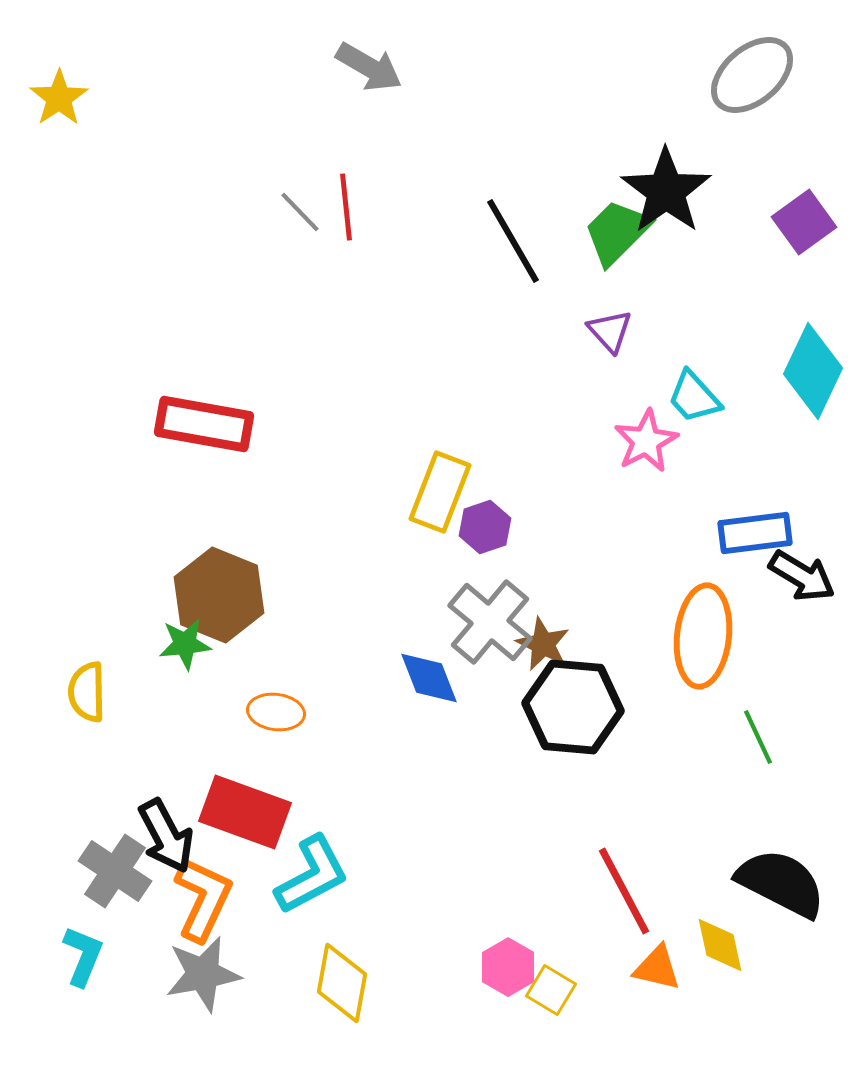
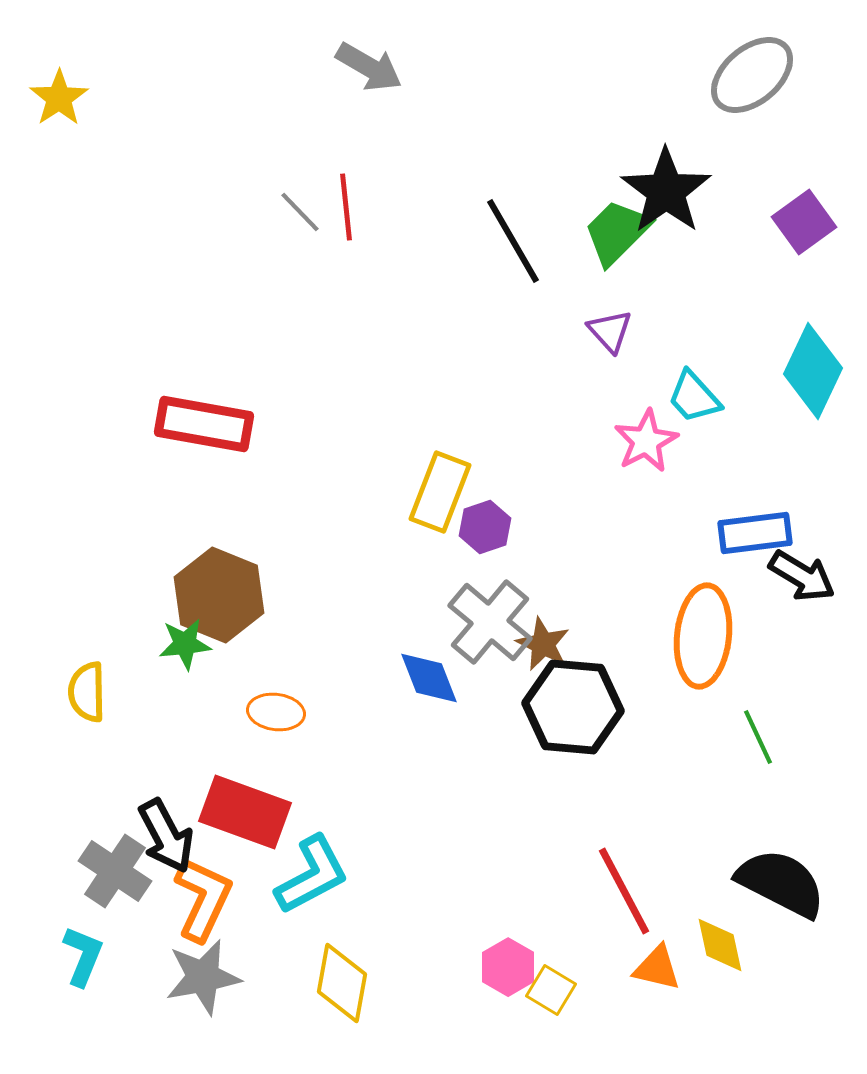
gray star at (203, 974): moved 3 px down
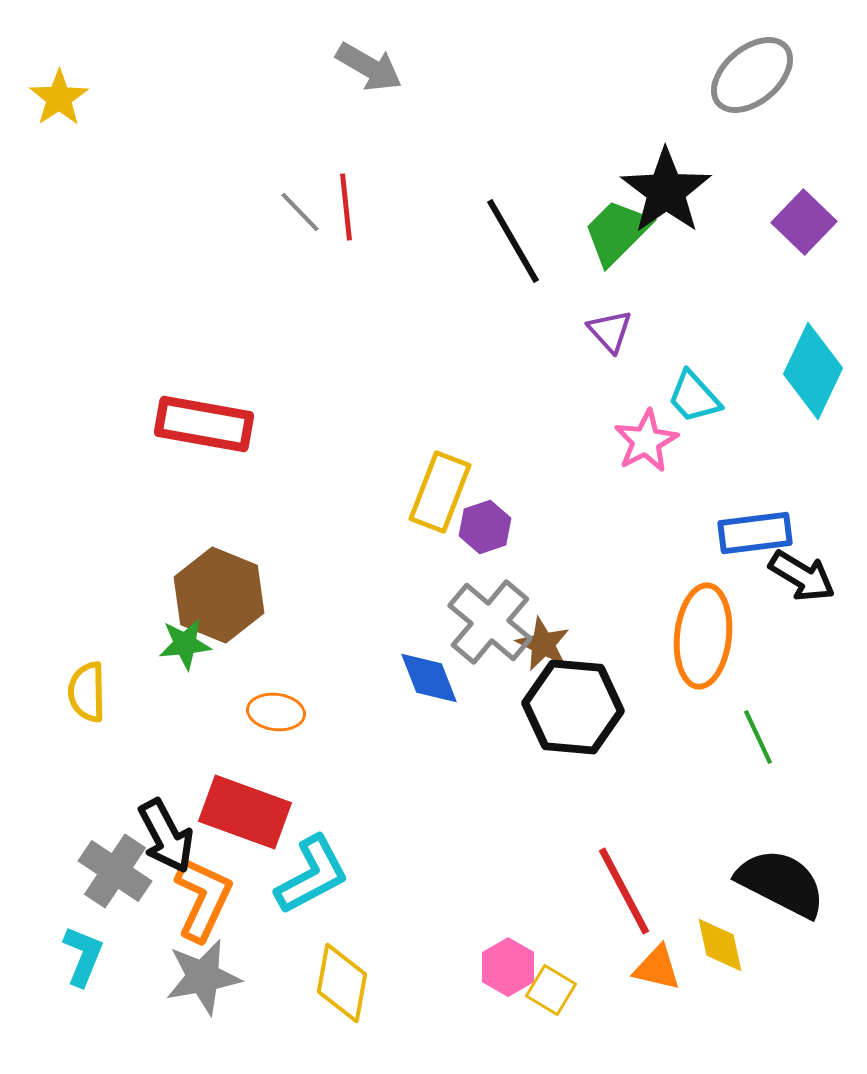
purple square at (804, 222): rotated 10 degrees counterclockwise
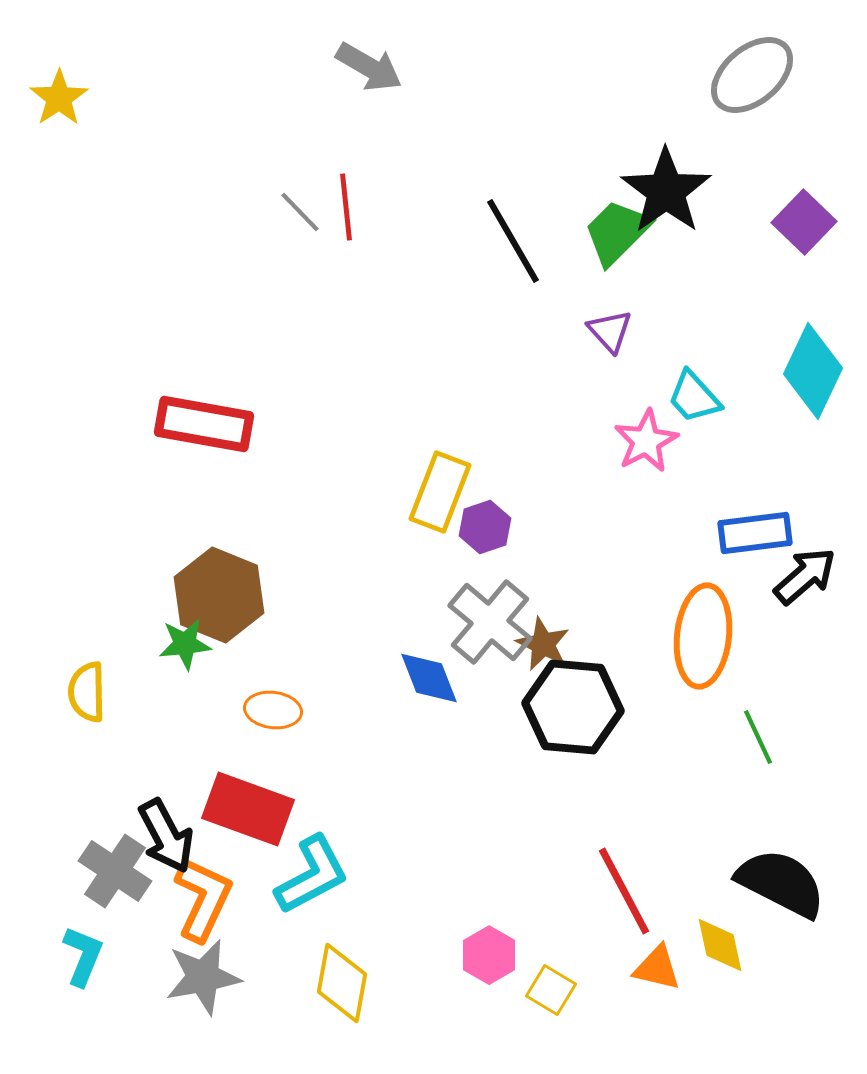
black arrow at (802, 576): moved 3 px right; rotated 72 degrees counterclockwise
orange ellipse at (276, 712): moved 3 px left, 2 px up
red rectangle at (245, 812): moved 3 px right, 3 px up
pink hexagon at (508, 967): moved 19 px left, 12 px up
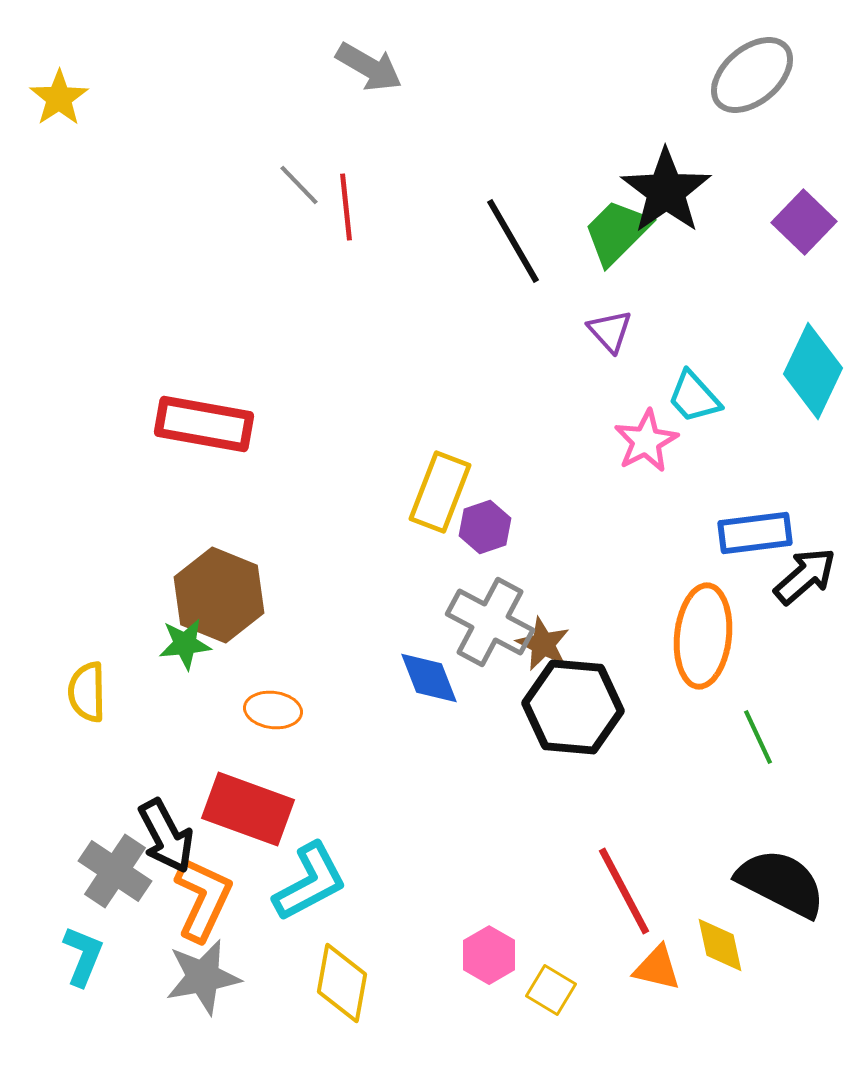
gray line at (300, 212): moved 1 px left, 27 px up
gray cross at (490, 622): rotated 12 degrees counterclockwise
cyan L-shape at (312, 875): moved 2 px left, 7 px down
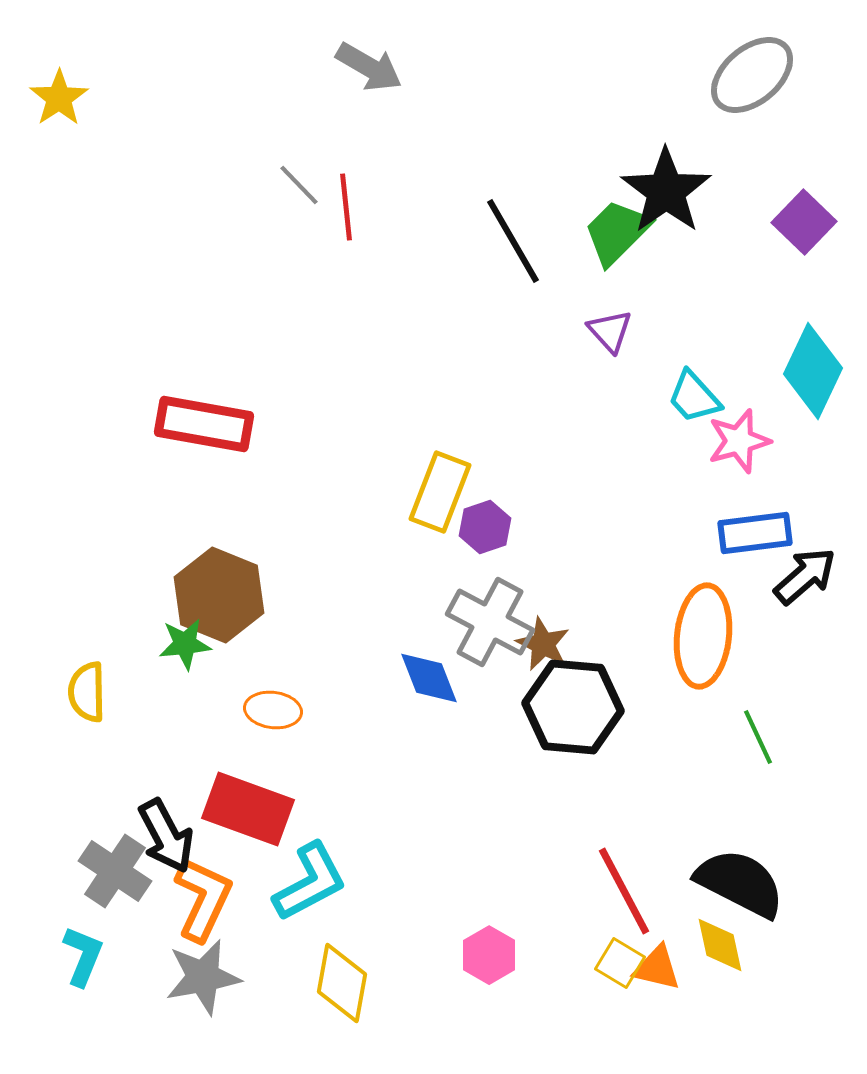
pink star at (646, 441): moved 93 px right; rotated 12 degrees clockwise
black semicircle at (781, 883): moved 41 px left
yellow square at (551, 990): moved 69 px right, 27 px up
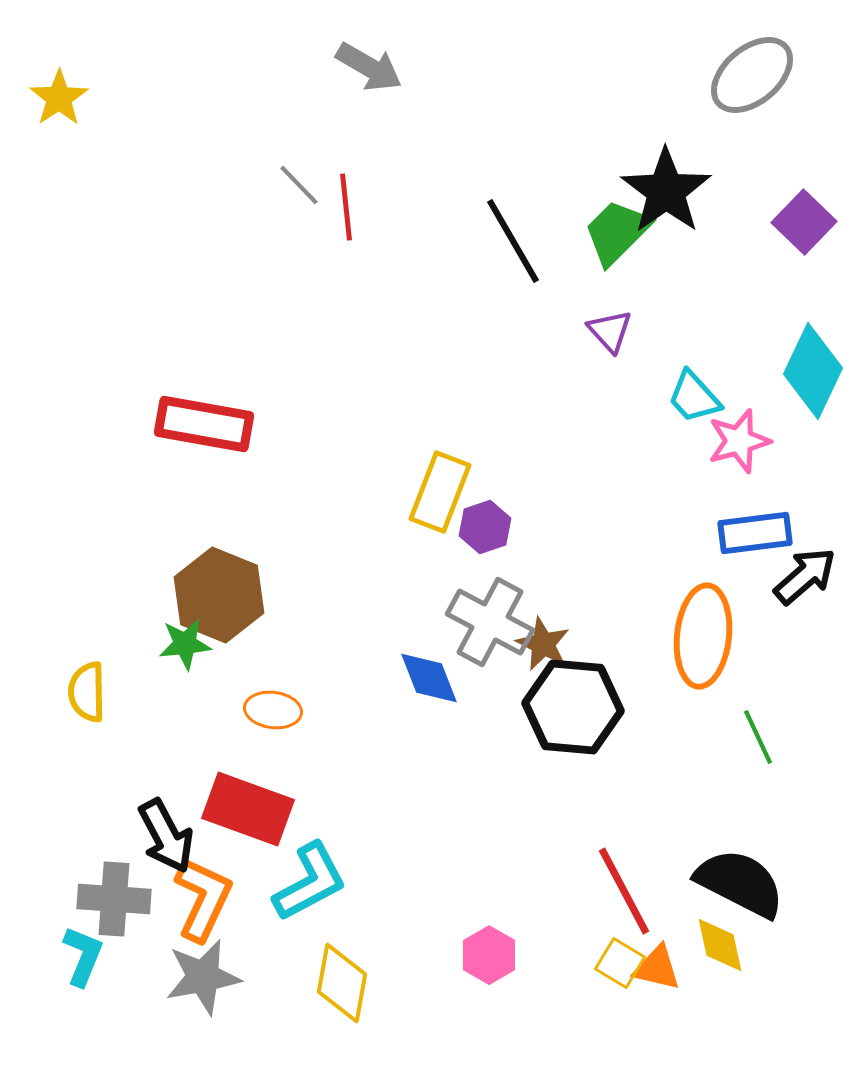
gray cross at (115, 871): moved 1 px left, 28 px down; rotated 30 degrees counterclockwise
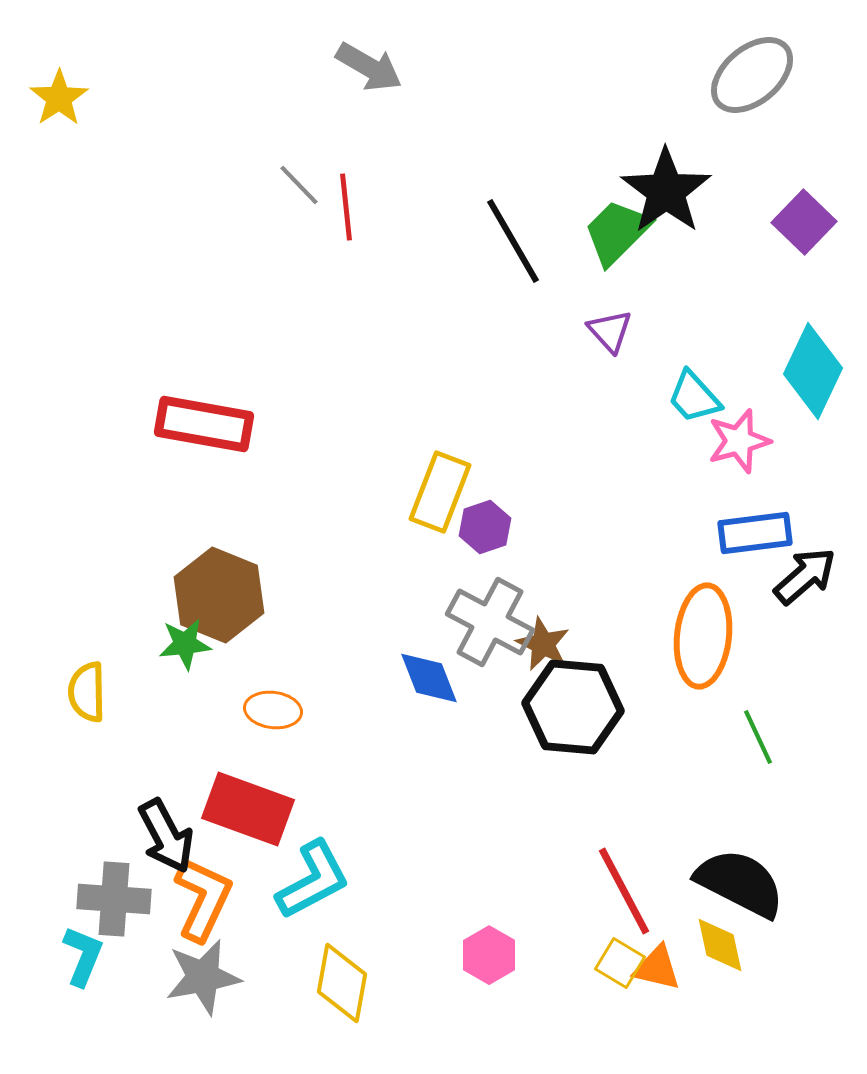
cyan L-shape at (310, 882): moved 3 px right, 2 px up
